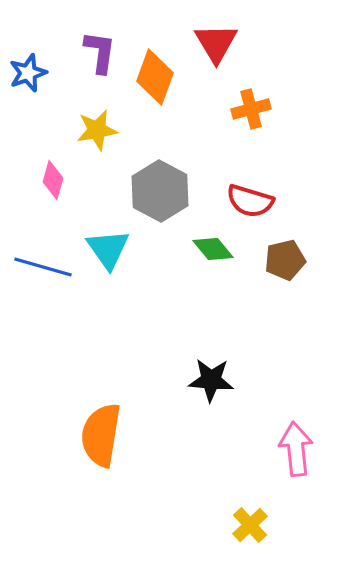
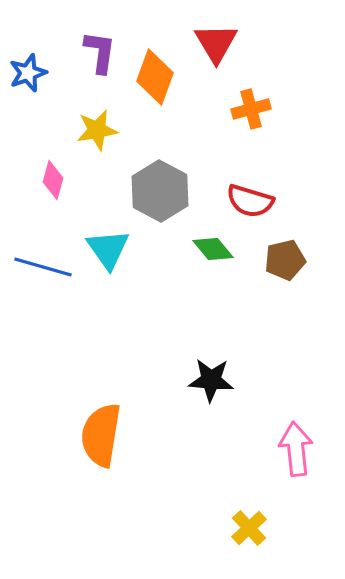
yellow cross: moved 1 px left, 3 px down
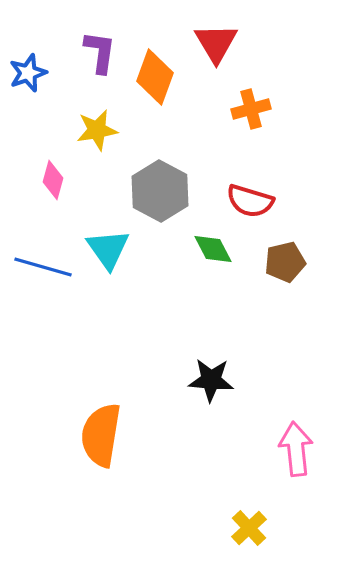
green diamond: rotated 12 degrees clockwise
brown pentagon: moved 2 px down
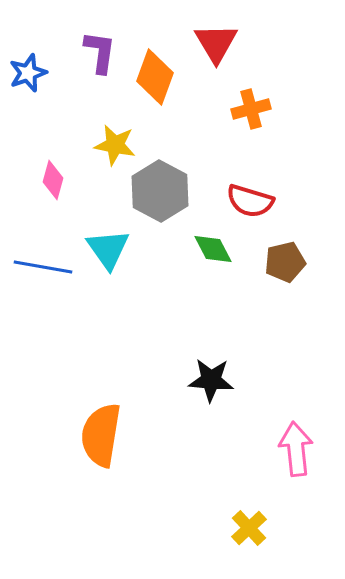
yellow star: moved 18 px right, 15 px down; rotated 21 degrees clockwise
blue line: rotated 6 degrees counterclockwise
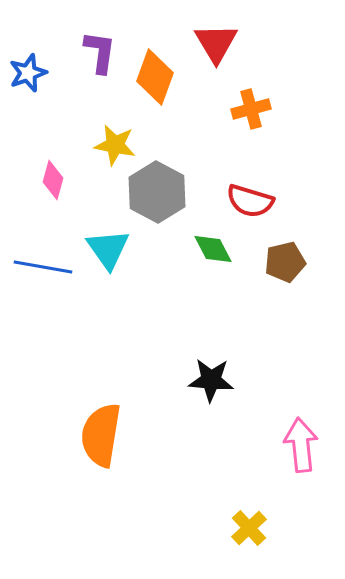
gray hexagon: moved 3 px left, 1 px down
pink arrow: moved 5 px right, 4 px up
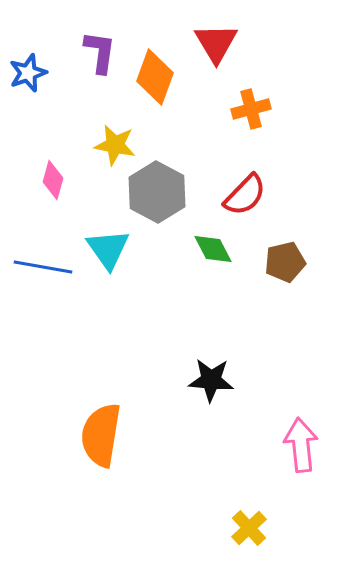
red semicircle: moved 5 px left, 6 px up; rotated 63 degrees counterclockwise
